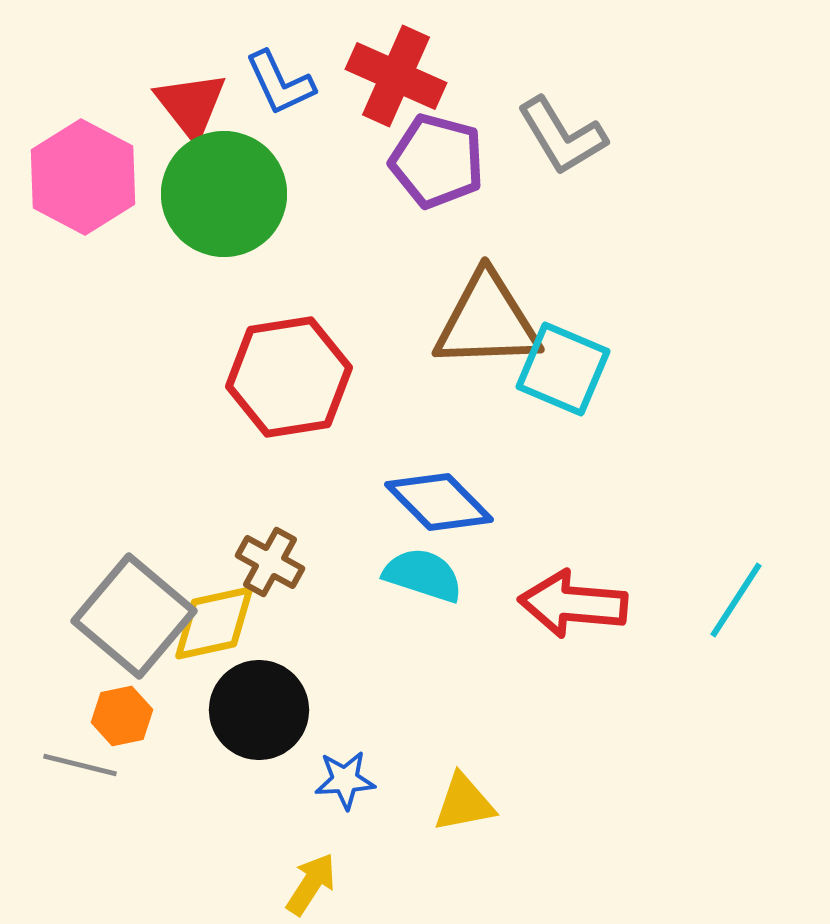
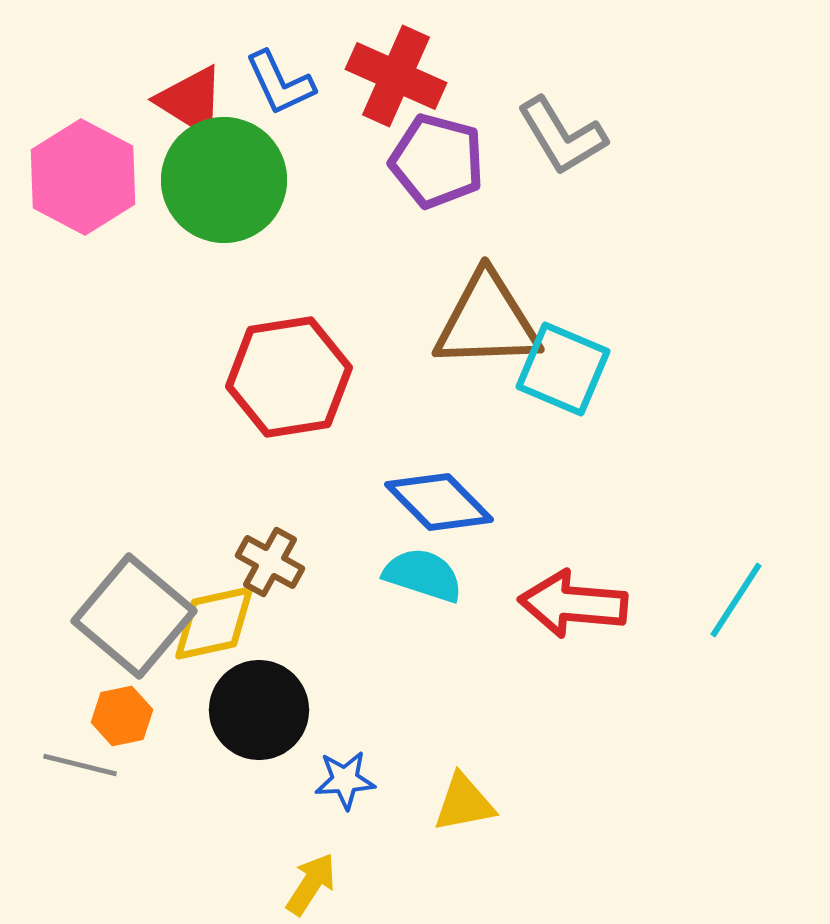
red triangle: moved 4 px up; rotated 20 degrees counterclockwise
green circle: moved 14 px up
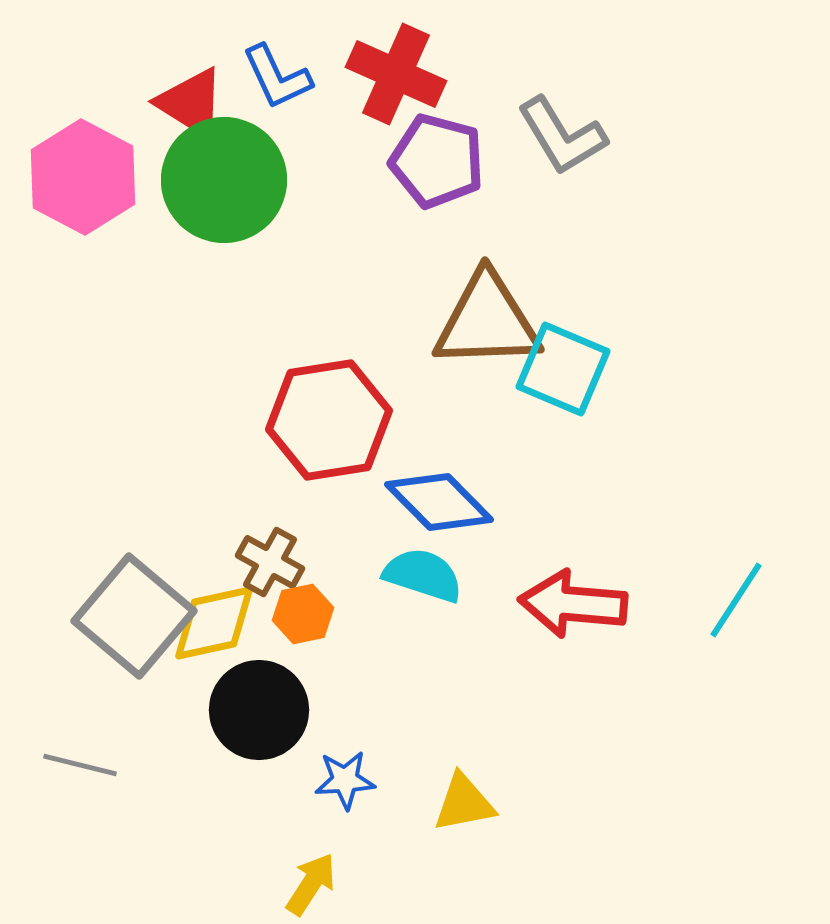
red cross: moved 2 px up
blue L-shape: moved 3 px left, 6 px up
red triangle: moved 2 px down
red hexagon: moved 40 px right, 43 px down
orange hexagon: moved 181 px right, 102 px up
